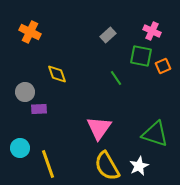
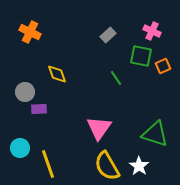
white star: rotated 12 degrees counterclockwise
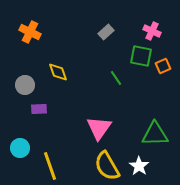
gray rectangle: moved 2 px left, 3 px up
yellow diamond: moved 1 px right, 2 px up
gray circle: moved 7 px up
green triangle: rotated 20 degrees counterclockwise
yellow line: moved 2 px right, 2 px down
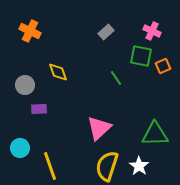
orange cross: moved 1 px up
pink triangle: rotated 12 degrees clockwise
yellow semicircle: rotated 48 degrees clockwise
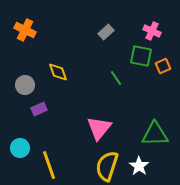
orange cross: moved 5 px left, 1 px up
purple rectangle: rotated 21 degrees counterclockwise
pink triangle: rotated 8 degrees counterclockwise
yellow line: moved 1 px left, 1 px up
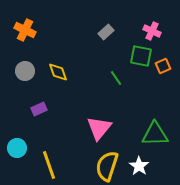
gray circle: moved 14 px up
cyan circle: moved 3 px left
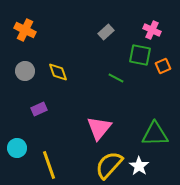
pink cross: moved 1 px up
green square: moved 1 px left, 1 px up
green line: rotated 28 degrees counterclockwise
yellow semicircle: moved 2 px right, 1 px up; rotated 24 degrees clockwise
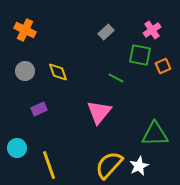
pink cross: rotated 30 degrees clockwise
pink triangle: moved 16 px up
white star: rotated 12 degrees clockwise
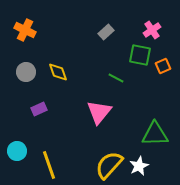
gray circle: moved 1 px right, 1 px down
cyan circle: moved 3 px down
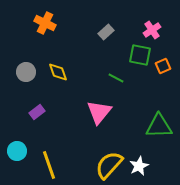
orange cross: moved 20 px right, 7 px up
purple rectangle: moved 2 px left, 3 px down; rotated 14 degrees counterclockwise
green triangle: moved 4 px right, 8 px up
